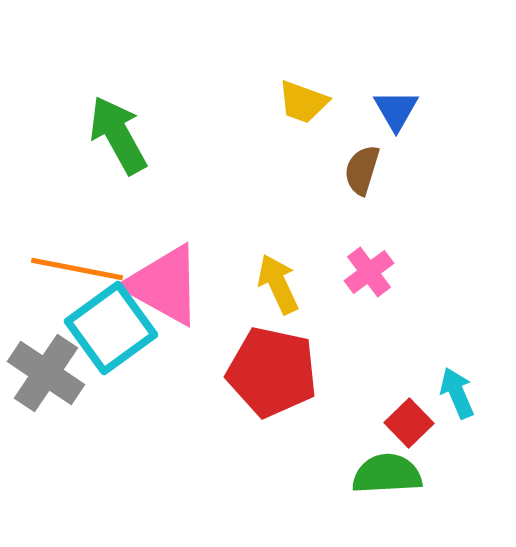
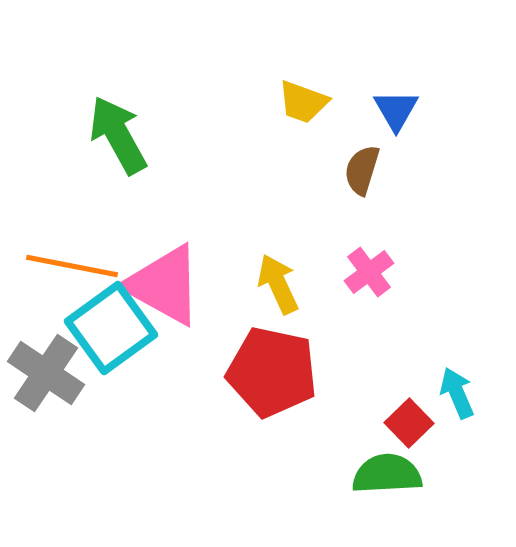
orange line: moved 5 px left, 3 px up
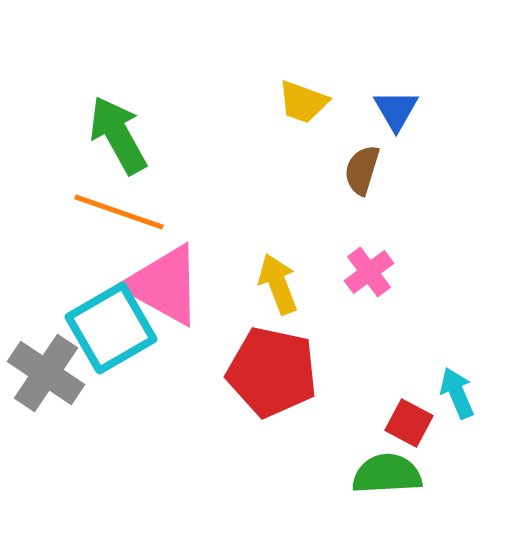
orange line: moved 47 px right, 54 px up; rotated 8 degrees clockwise
yellow arrow: rotated 4 degrees clockwise
cyan square: rotated 6 degrees clockwise
red square: rotated 18 degrees counterclockwise
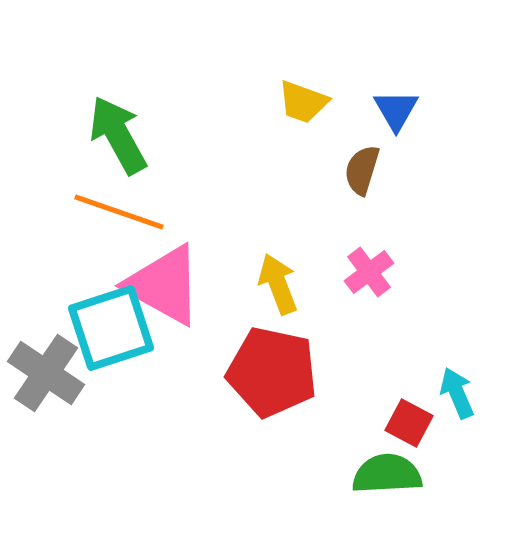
cyan square: rotated 12 degrees clockwise
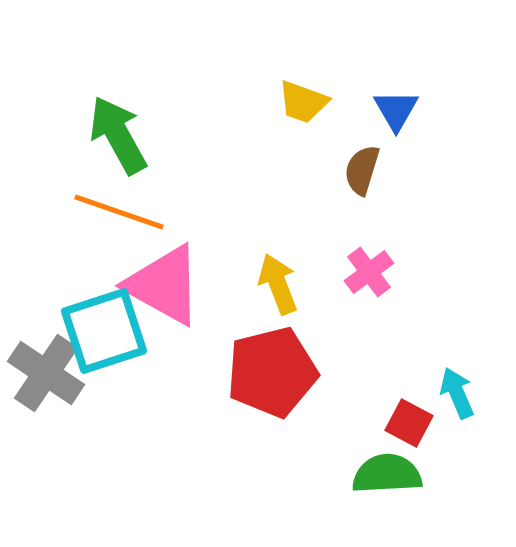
cyan square: moved 7 px left, 3 px down
red pentagon: rotated 26 degrees counterclockwise
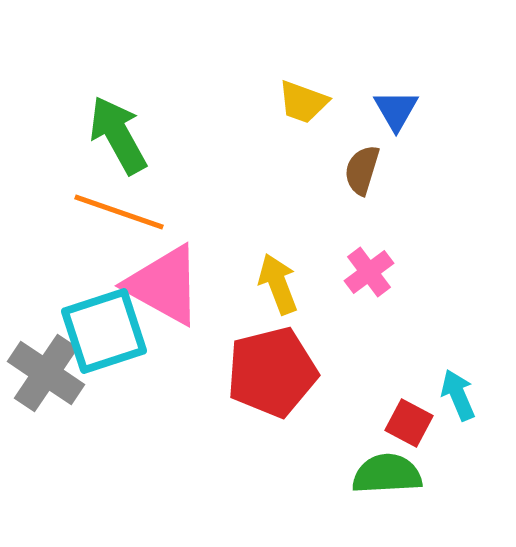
cyan arrow: moved 1 px right, 2 px down
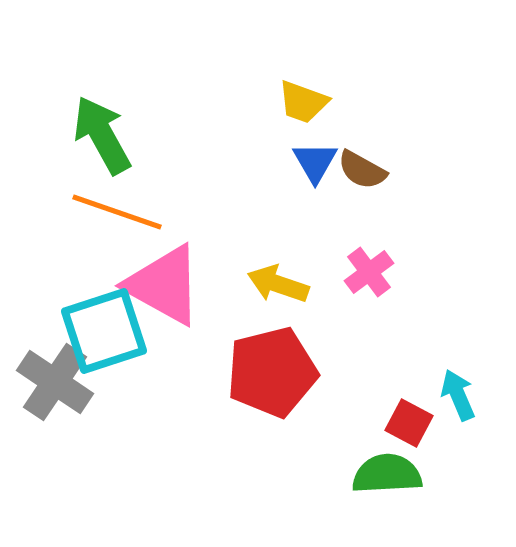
blue triangle: moved 81 px left, 52 px down
green arrow: moved 16 px left
brown semicircle: rotated 78 degrees counterclockwise
orange line: moved 2 px left
yellow arrow: rotated 50 degrees counterclockwise
gray cross: moved 9 px right, 9 px down
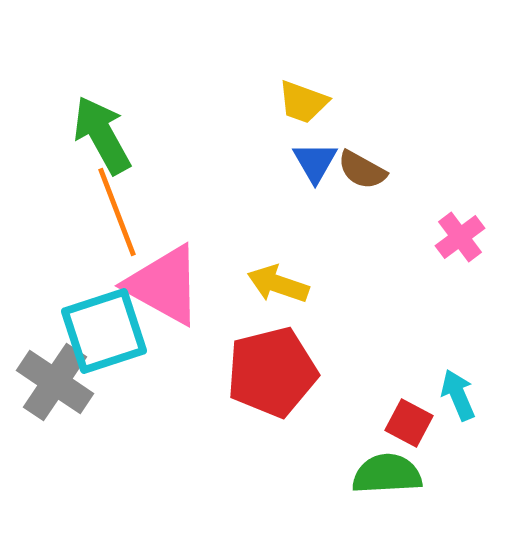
orange line: rotated 50 degrees clockwise
pink cross: moved 91 px right, 35 px up
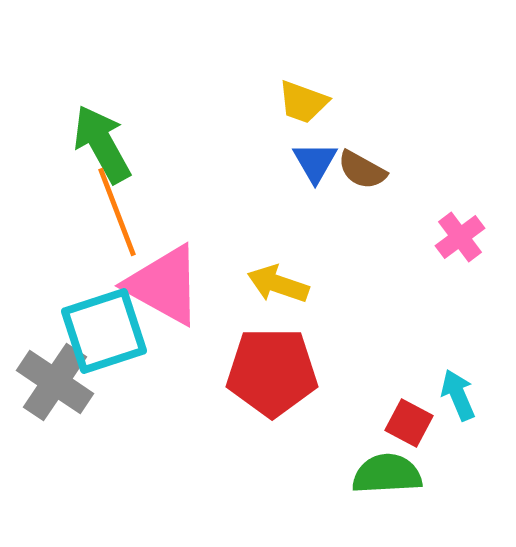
green arrow: moved 9 px down
red pentagon: rotated 14 degrees clockwise
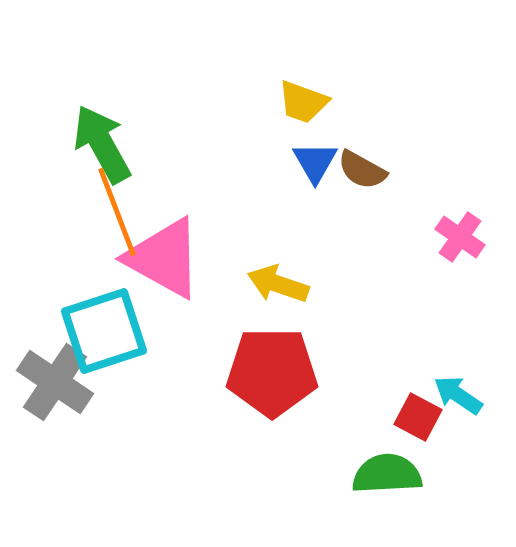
pink cross: rotated 18 degrees counterclockwise
pink triangle: moved 27 px up
cyan arrow: rotated 33 degrees counterclockwise
red square: moved 9 px right, 6 px up
